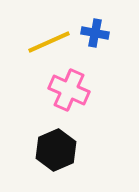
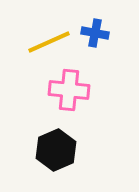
pink cross: rotated 18 degrees counterclockwise
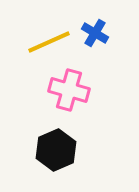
blue cross: rotated 20 degrees clockwise
pink cross: rotated 9 degrees clockwise
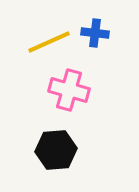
blue cross: rotated 24 degrees counterclockwise
black hexagon: rotated 18 degrees clockwise
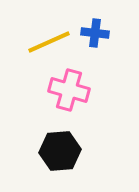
black hexagon: moved 4 px right, 1 px down
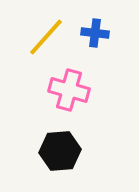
yellow line: moved 3 px left, 5 px up; rotated 24 degrees counterclockwise
